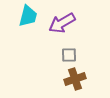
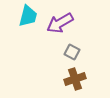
purple arrow: moved 2 px left
gray square: moved 3 px right, 3 px up; rotated 28 degrees clockwise
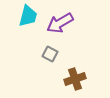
gray square: moved 22 px left, 2 px down
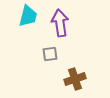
purple arrow: rotated 112 degrees clockwise
gray square: rotated 35 degrees counterclockwise
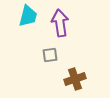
gray square: moved 1 px down
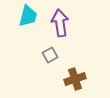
gray square: rotated 21 degrees counterclockwise
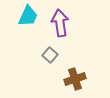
cyan trapezoid: rotated 10 degrees clockwise
gray square: rotated 21 degrees counterclockwise
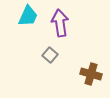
brown cross: moved 16 px right, 5 px up; rotated 35 degrees clockwise
